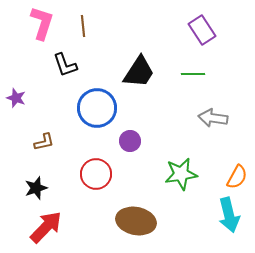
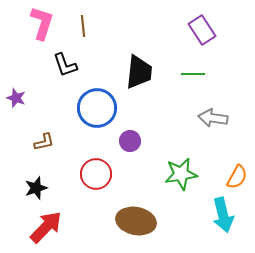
black trapezoid: rotated 27 degrees counterclockwise
cyan arrow: moved 6 px left
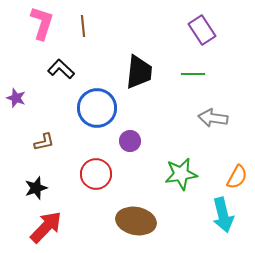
black L-shape: moved 4 px left, 4 px down; rotated 152 degrees clockwise
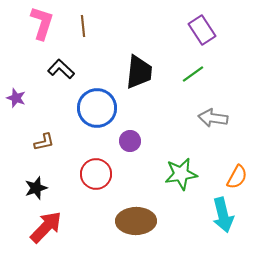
green line: rotated 35 degrees counterclockwise
brown ellipse: rotated 12 degrees counterclockwise
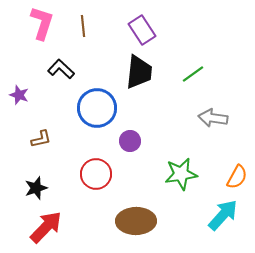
purple rectangle: moved 60 px left
purple star: moved 3 px right, 3 px up
brown L-shape: moved 3 px left, 3 px up
cyan arrow: rotated 124 degrees counterclockwise
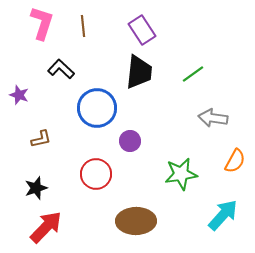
orange semicircle: moved 2 px left, 16 px up
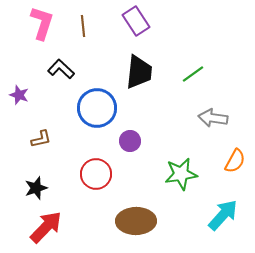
purple rectangle: moved 6 px left, 9 px up
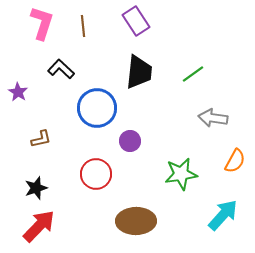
purple star: moved 1 px left, 3 px up; rotated 12 degrees clockwise
red arrow: moved 7 px left, 1 px up
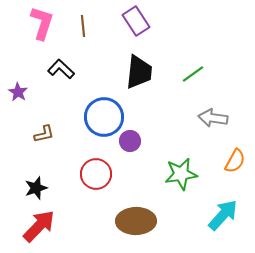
blue circle: moved 7 px right, 9 px down
brown L-shape: moved 3 px right, 5 px up
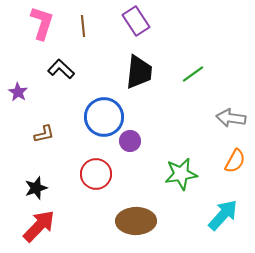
gray arrow: moved 18 px right
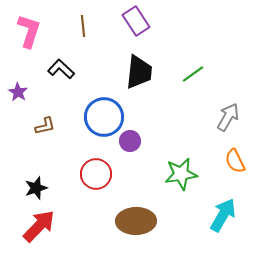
pink L-shape: moved 13 px left, 8 px down
gray arrow: moved 3 px left, 1 px up; rotated 112 degrees clockwise
brown L-shape: moved 1 px right, 8 px up
orange semicircle: rotated 125 degrees clockwise
cyan arrow: rotated 12 degrees counterclockwise
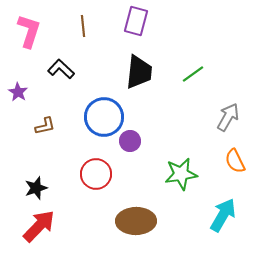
purple rectangle: rotated 48 degrees clockwise
